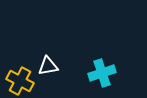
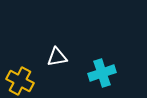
white triangle: moved 9 px right, 9 px up
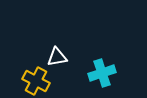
yellow cross: moved 16 px right
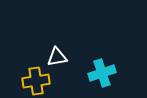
yellow cross: rotated 36 degrees counterclockwise
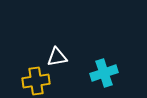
cyan cross: moved 2 px right
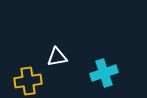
yellow cross: moved 8 px left
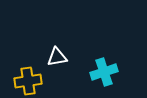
cyan cross: moved 1 px up
